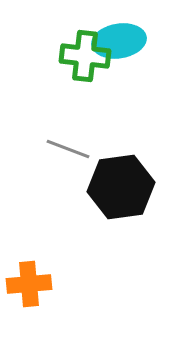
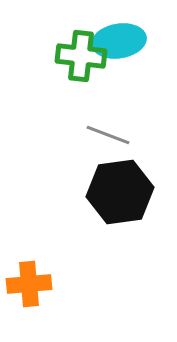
green cross: moved 4 px left
gray line: moved 40 px right, 14 px up
black hexagon: moved 1 px left, 5 px down
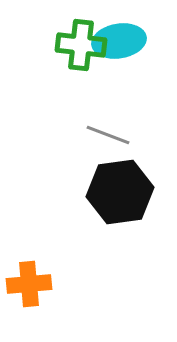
green cross: moved 11 px up
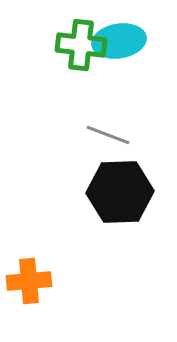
black hexagon: rotated 6 degrees clockwise
orange cross: moved 3 px up
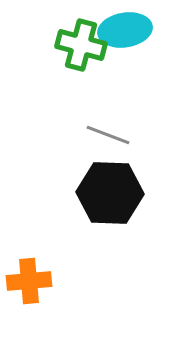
cyan ellipse: moved 6 px right, 11 px up
green cross: rotated 9 degrees clockwise
black hexagon: moved 10 px left, 1 px down; rotated 4 degrees clockwise
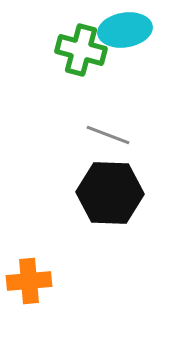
green cross: moved 5 px down
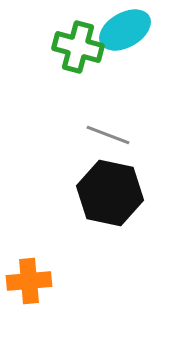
cyan ellipse: rotated 21 degrees counterclockwise
green cross: moved 3 px left, 3 px up
black hexagon: rotated 10 degrees clockwise
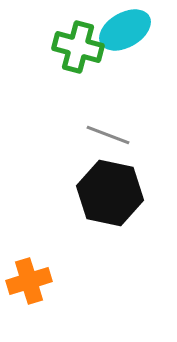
orange cross: rotated 12 degrees counterclockwise
